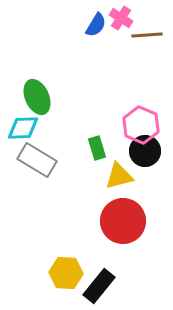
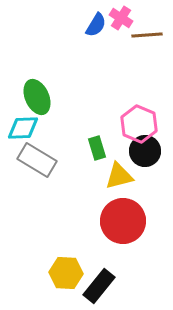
pink hexagon: moved 2 px left, 1 px up
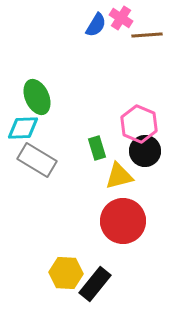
black rectangle: moved 4 px left, 2 px up
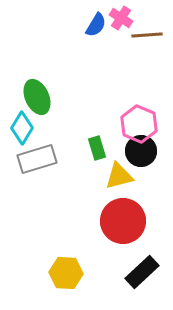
cyan diamond: moved 1 px left; rotated 56 degrees counterclockwise
black circle: moved 4 px left
gray rectangle: moved 1 px up; rotated 48 degrees counterclockwise
black rectangle: moved 47 px right, 12 px up; rotated 8 degrees clockwise
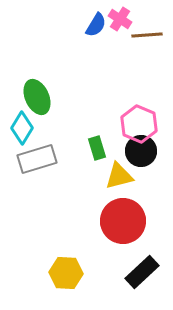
pink cross: moved 1 px left, 1 px down
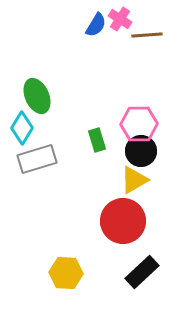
green ellipse: moved 1 px up
pink hexagon: rotated 24 degrees counterclockwise
green rectangle: moved 8 px up
yellow triangle: moved 15 px right, 4 px down; rotated 16 degrees counterclockwise
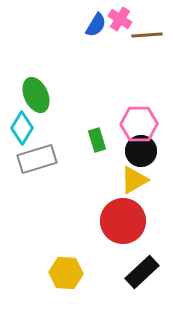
green ellipse: moved 1 px left, 1 px up
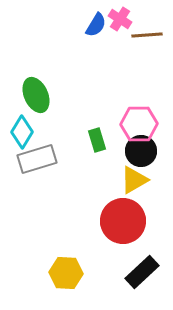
cyan diamond: moved 4 px down
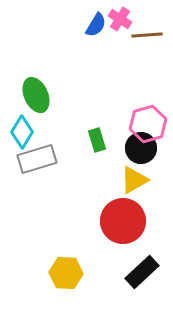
pink hexagon: moved 9 px right; rotated 15 degrees counterclockwise
black circle: moved 3 px up
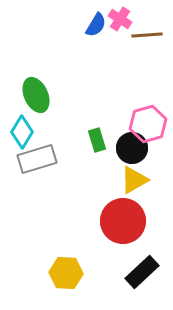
black circle: moved 9 px left
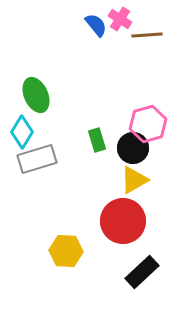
blue semicircle: rotated 70 degrees counterclockwise
black circle: moved 1 px right
yellow hexagon: moved 22 px up
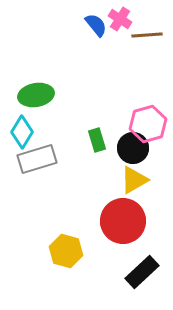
green ellipse: rotated 76 degrees counterclockwise
yellow hexagon: rotated 12 degrees clockwise
